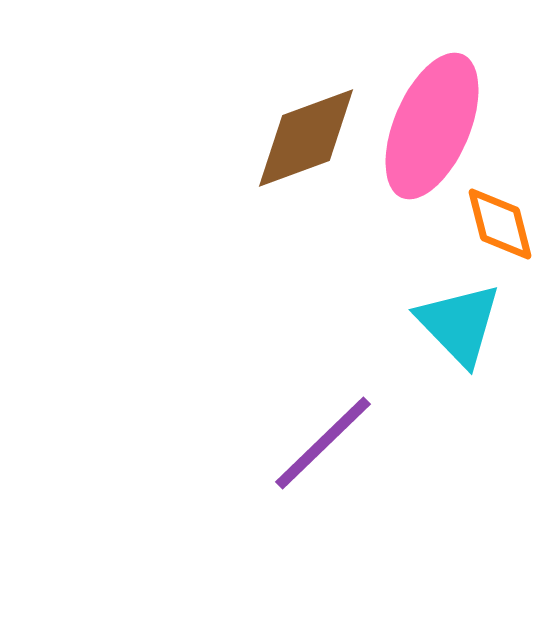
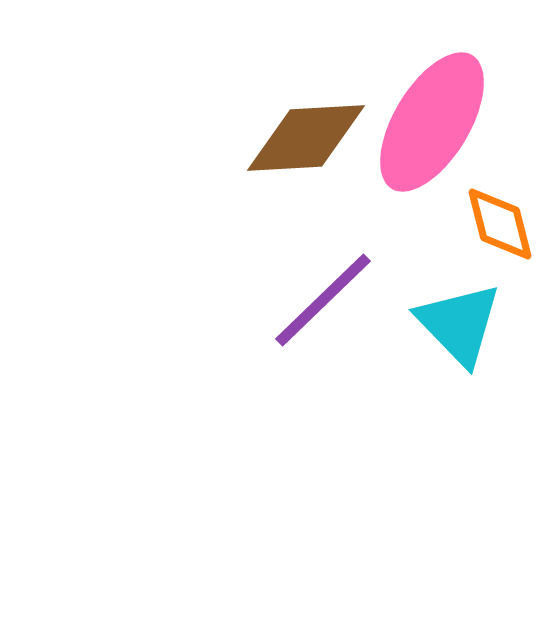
pink ellipse: moved 4 px up; rotated 8 degrees clockwise
brown diamond: rotated 17 degrees clockwise
purple line: moved 143 px up
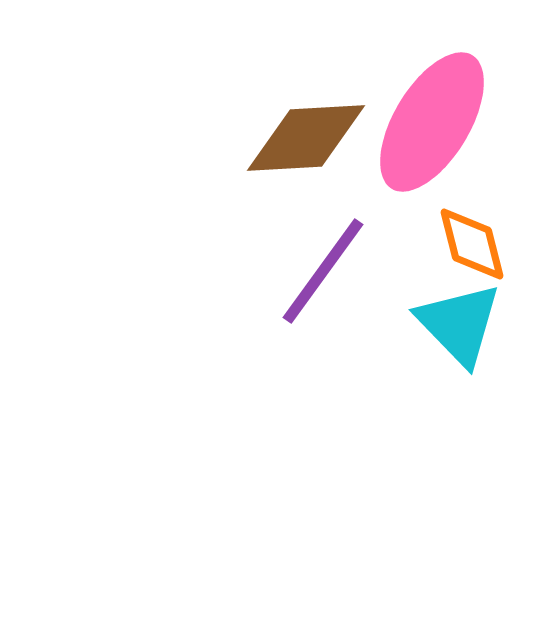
orange diamond: moved 28 px left, 20 px down
purple line: moved 29 px up; rotated 10 degrees counterclockwise
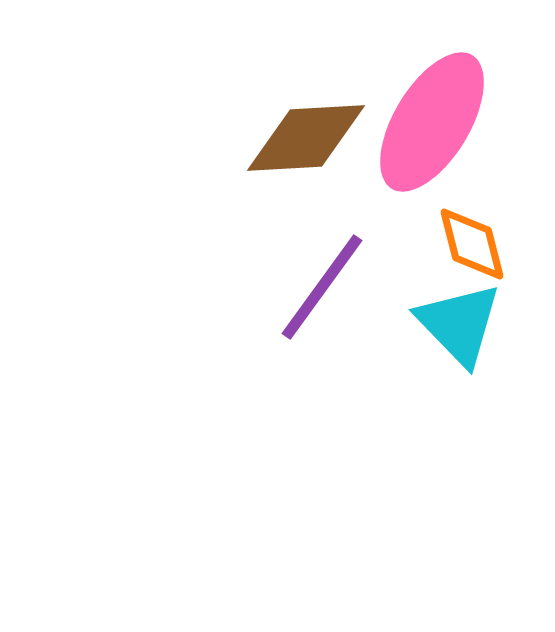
purple line: moved 1 px left, 16 px down
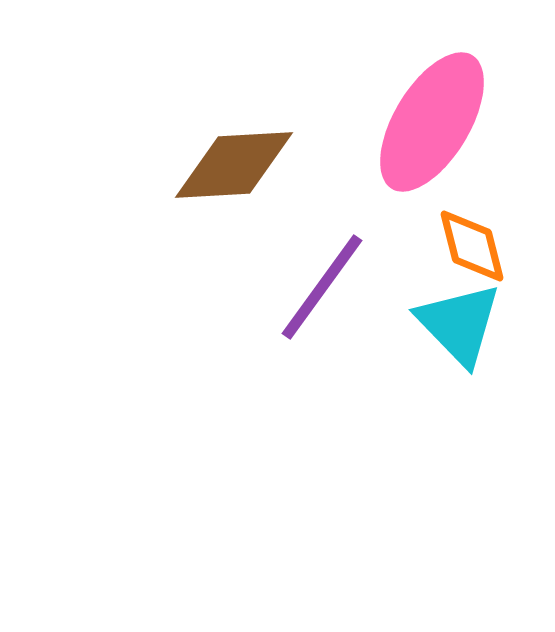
brown diamond: moved 72 px left, 27 px down
orange diamond: moved 2 px down
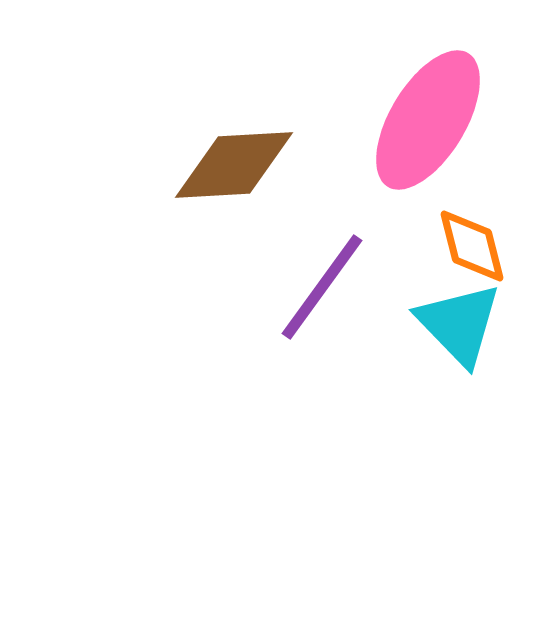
pink ellipse: moved 4 px left, 2 px up
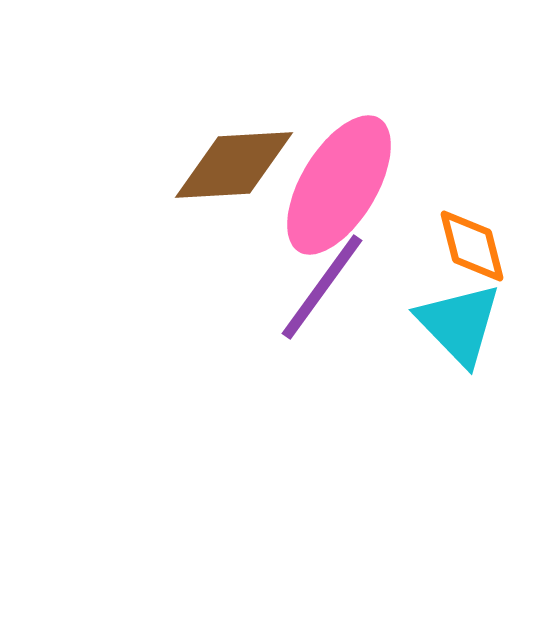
pink ellipse: moved 89 px left, 65 px down
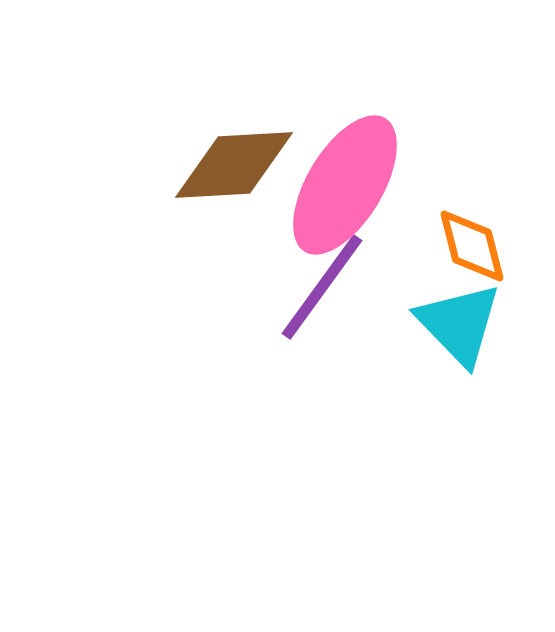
pink ellipse: moved 6 px right
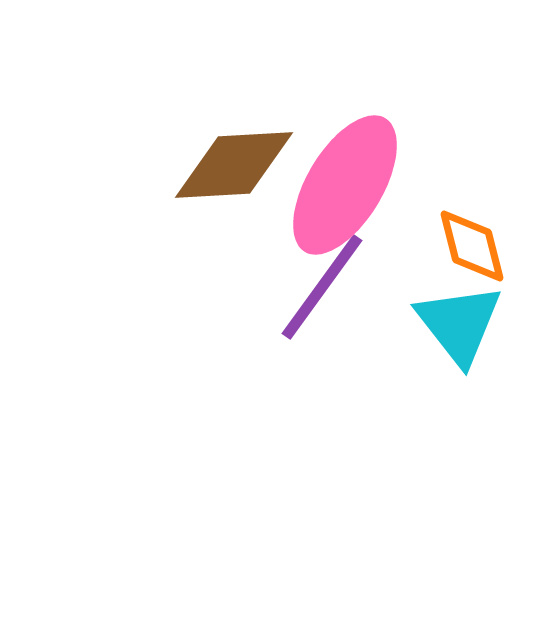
cyan triangle: rotated 6 degrees clockwise
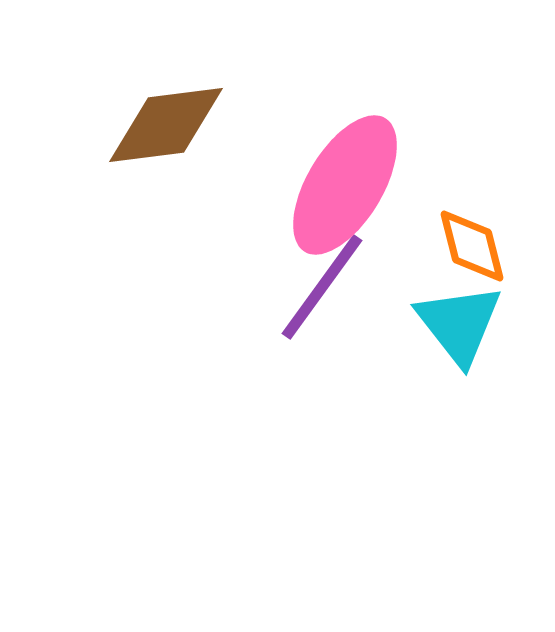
brown diamond: moved 68 px left, 40 px up; rotated 4 degrees counterclockwise
